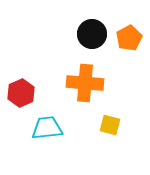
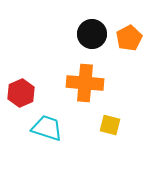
cyan trapezoid: rotated 24 degrees clockwise
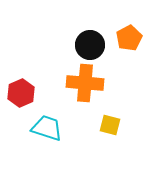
black circle: moved 2 px left, 11 px down
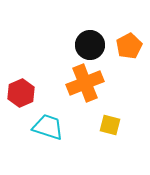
orange pentagon: moved 8 px down
orange cross: rotated 27 degrees counterclockwise
cyan trapezoid: moved 1 px right, 1 px up
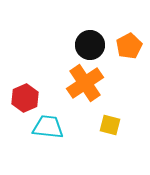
orange cross: rotated 12 degrees counterclockwise
red hexagon: moved 4 px right, 5 px down
cyan trapezoid: rotated 12 degrees counterclockwise
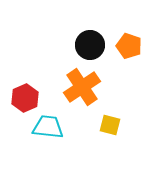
orange pentagon: rotated 25 degrees counterclockwise
orange cross: moved 3 px left, 4 px down
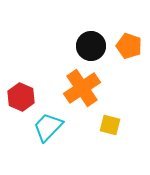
black circle: moved 1 px right, 1 px down
orange cross: moved 1 px down
red hexagon: moved 4 px left, 1 px up; rotated 12 degrees counterclockwise
cyan trapezoid: rotated 52 degrees counterclockwise
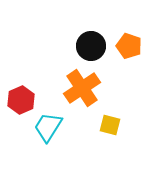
red hexagon: moved 3 px down; rotated 12 degrees clockwise
cyan trapezoid: rotated 12 degrees counterclockwise
